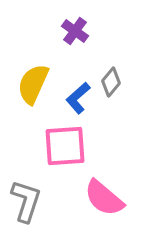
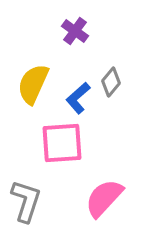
pink square: moved 3 px left, 3 px up
pink semicircle: rotated 93 degrees clockwise
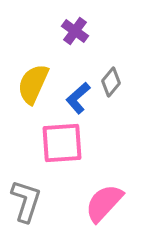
pink semicircle: moved 5 px down
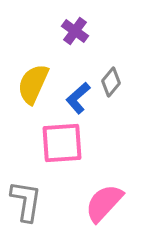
gray L-shape: rotated 9 degrees counterclockwise
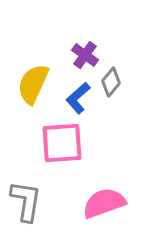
purple cross: moved 10 px right, 24 px down
pink semicircle: rotated 27 degrees clockwise
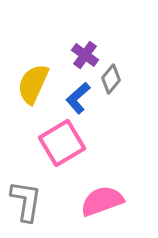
gray diamond: moved 3 px up
pink square: rotated 27 degrees counterclockwise
pink semicircle: moved 2 px left, 2 px up
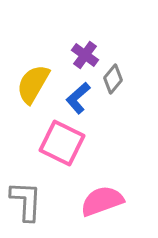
gray diamond: moved 2 px right
yellow semicircle: rotated 6 degrees clockwise
pink square: rotated 33 degrees counterclockwise
gray L-shape: rotated 6 degrees counterclockwise
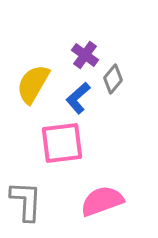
pink square: rotated 33 degrees counterclockwise
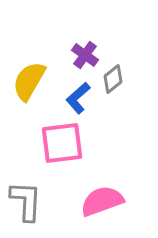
gray diamond: rotated 12 degrees clockwise
yellow semicircle: moved 4 px left, 3 px up
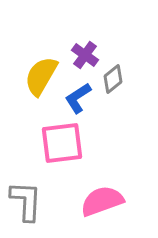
yellow semicircle: moved 12 px right, 5 px up
blue L-shape: rotated 8 degrees clockwise
